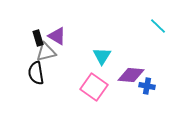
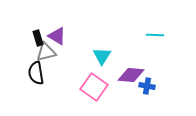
cyan line: moved 3 px left, 9 px down; rotated 42 degrees counterclockwise
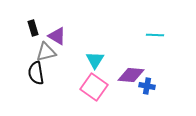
black rectangle: moved 5 px left, 10 px up
cyan triangle: moved 7 px left, 4 px down
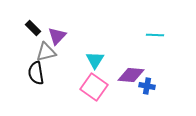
black rectangle: rotated 28 degrees counterclockwise
purple triangle: rotated 42 degrees clockwise
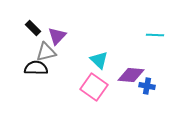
cyan triangle: moved 4 px right; rotated 18 degrees counterclockwise
black semicircle: moved 5 px up; rotated 100 degrees clockwise
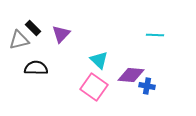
purple triangle: moved 4 px right, 2 px up
gray triangle: moved 27 px left, 12 px up
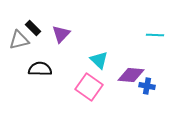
black semicircle: moved 4 px right, 1 px down
pink square: moved 5 px left
